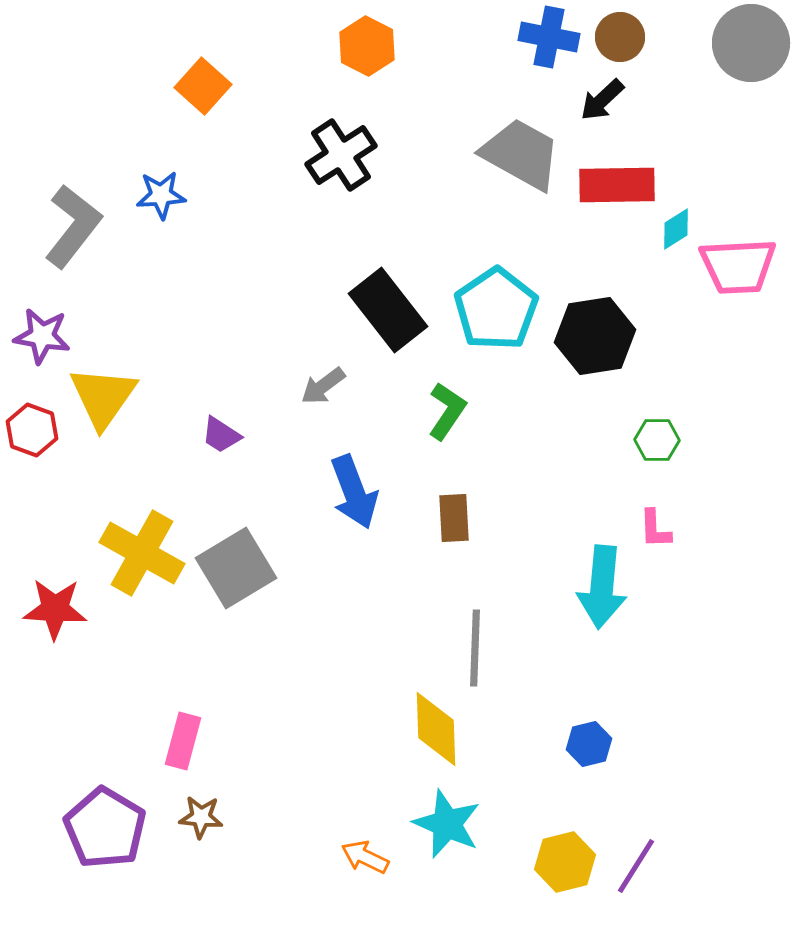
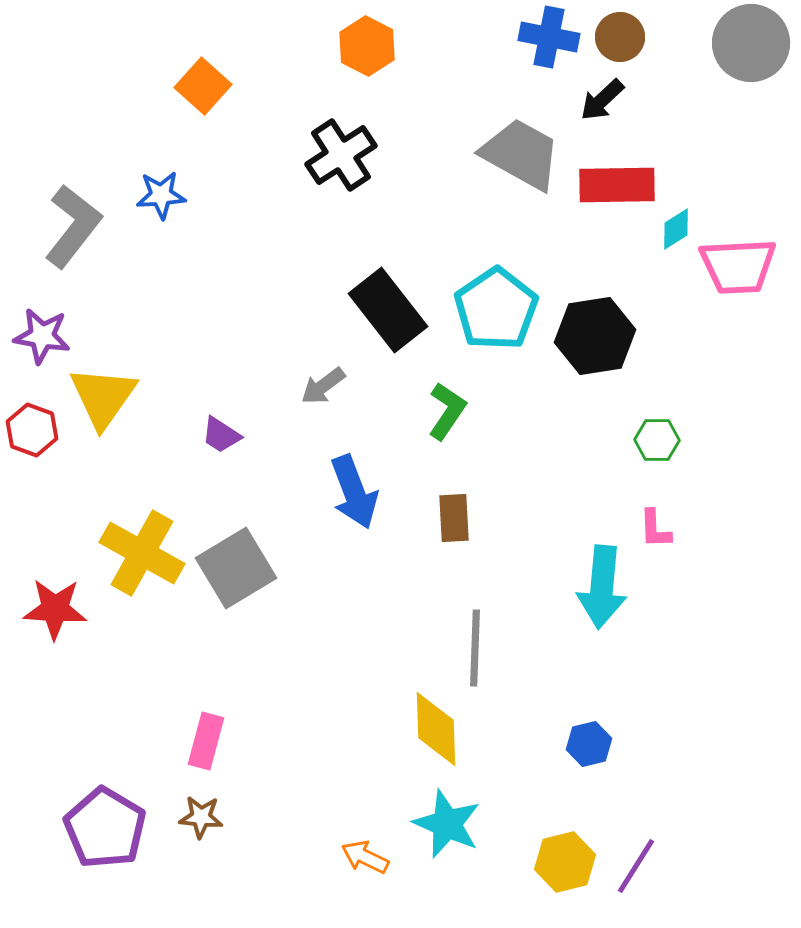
pink rectangle: moved 23 px right
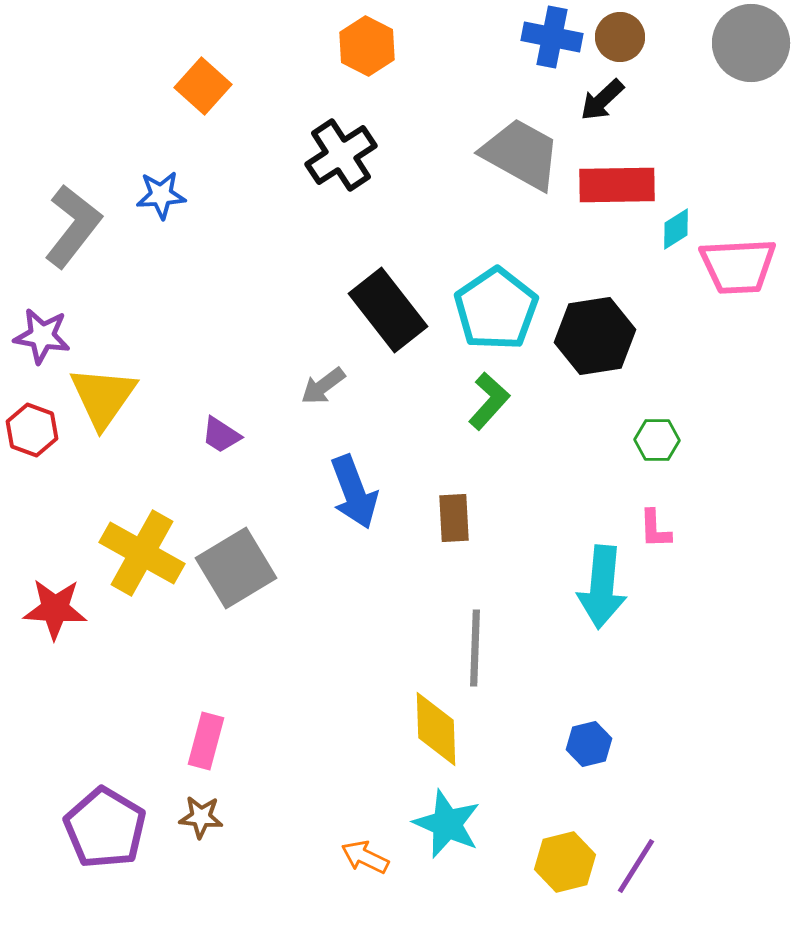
blue cross: moved 3 px right
green L-shape: moved 42 px right, 10 px up; rotated 8 degrees clockwise
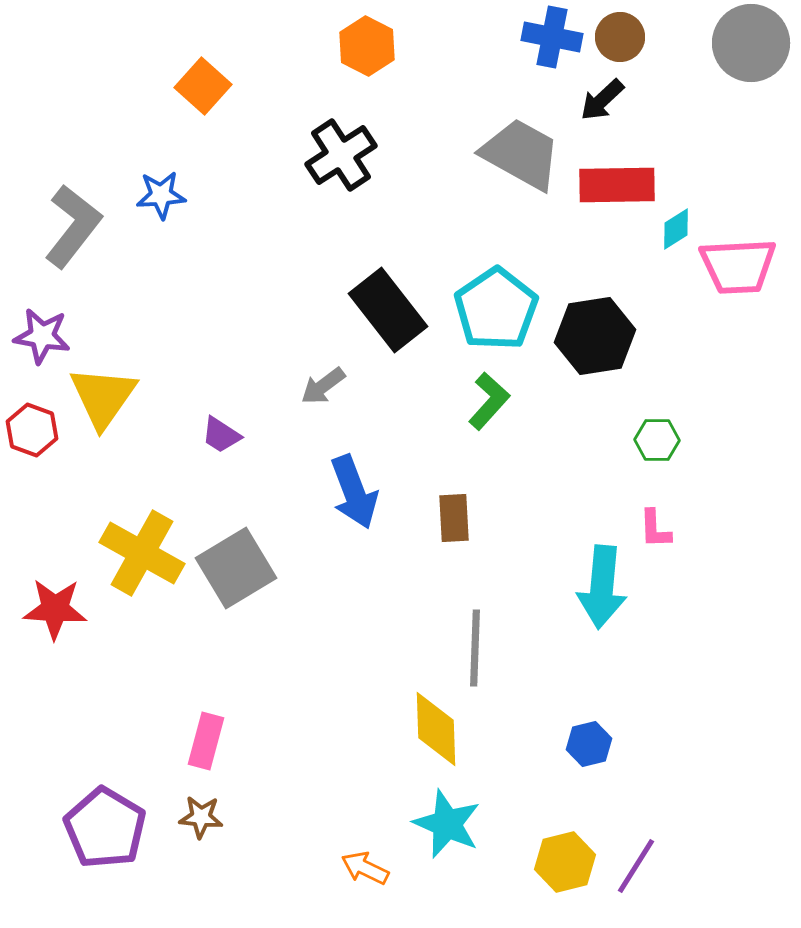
orange arrow: moved 11 px down
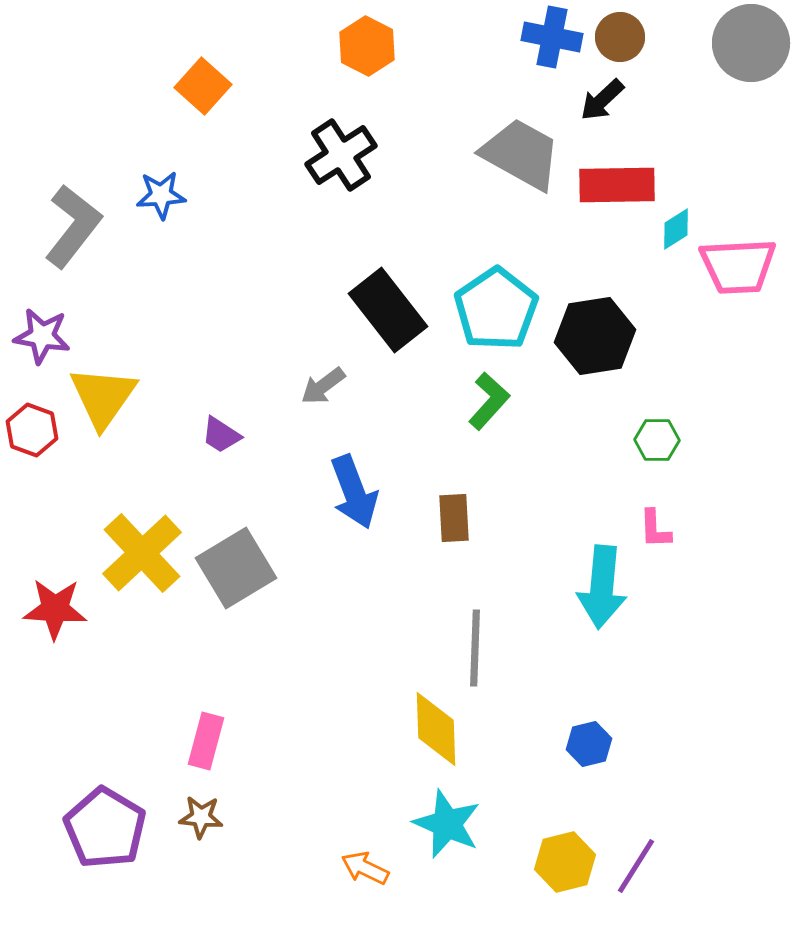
yellow cross: rotated 18 degrees clockwise
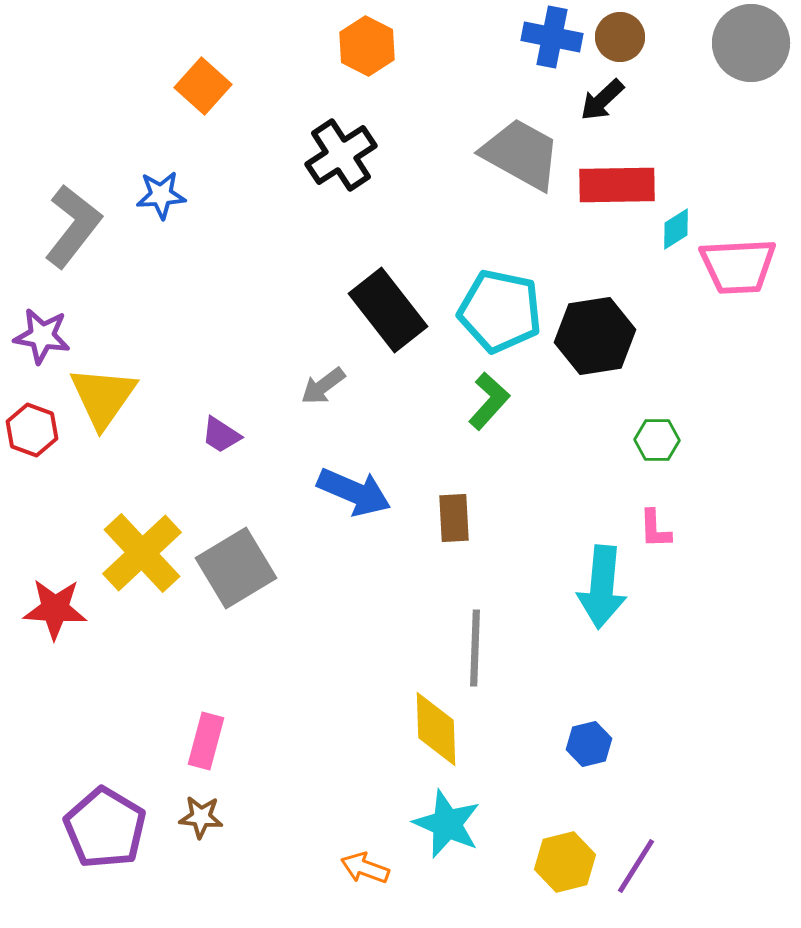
cyan pentagon: moved 4 px right, 2 px down; rotated 26 degrees counterclockwise
blue arrow: rotated 46 degrees counterclockwise
orange arrow: rotated 6 degrees counterclockwise
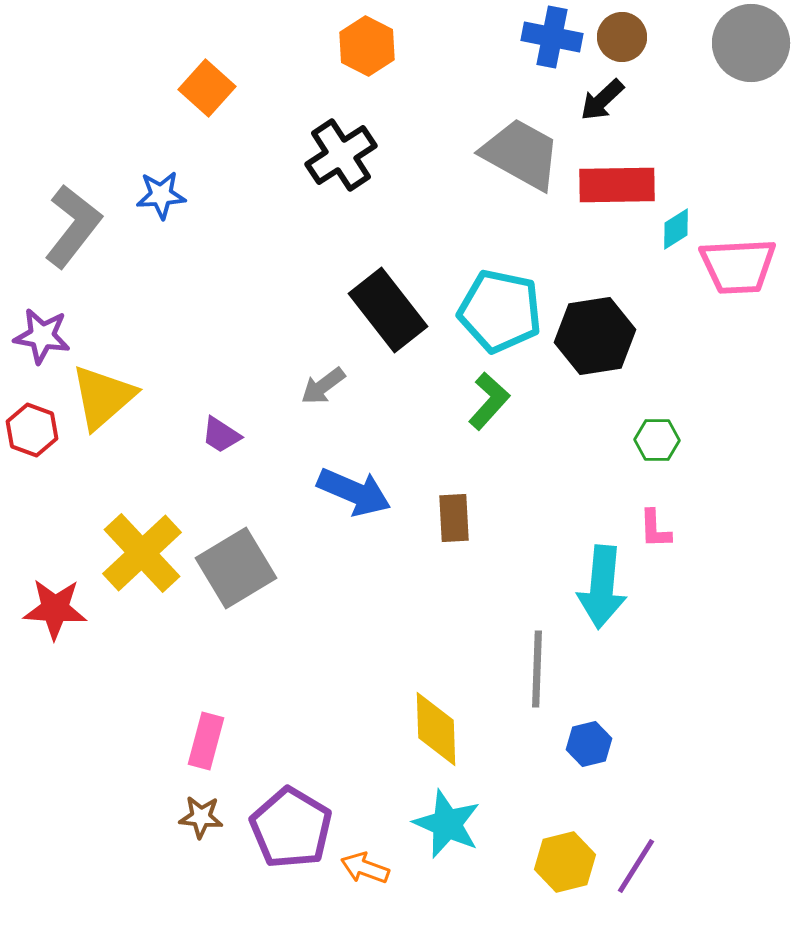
brown circle: moved 2 px right
orange square: moved 4 px right, 2 px down
yellow triangle: rotated 14 degrees clockwise
gray line: moved 62 px right, 21 px down
purple pentagon: moved 186 px right
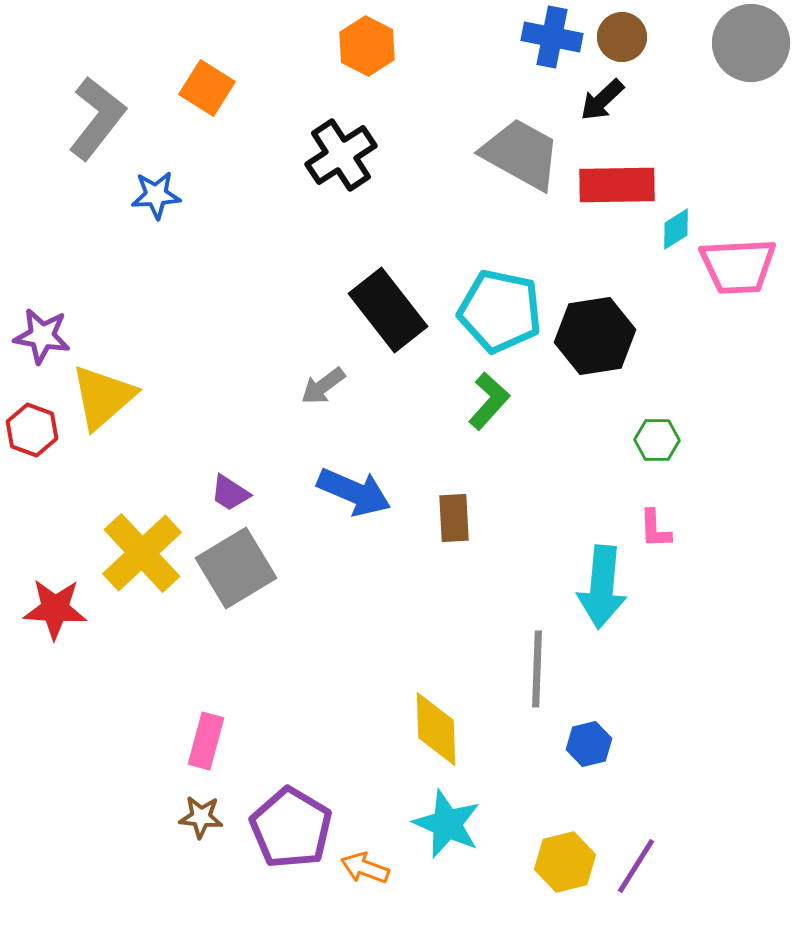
orange square: rotated 10 degrees counterclockwise
blue star: moved 5 px left
gray L-shape: moved 24 px right, 108 px up
purple trapezoid: moved 9 px right, 58 px down
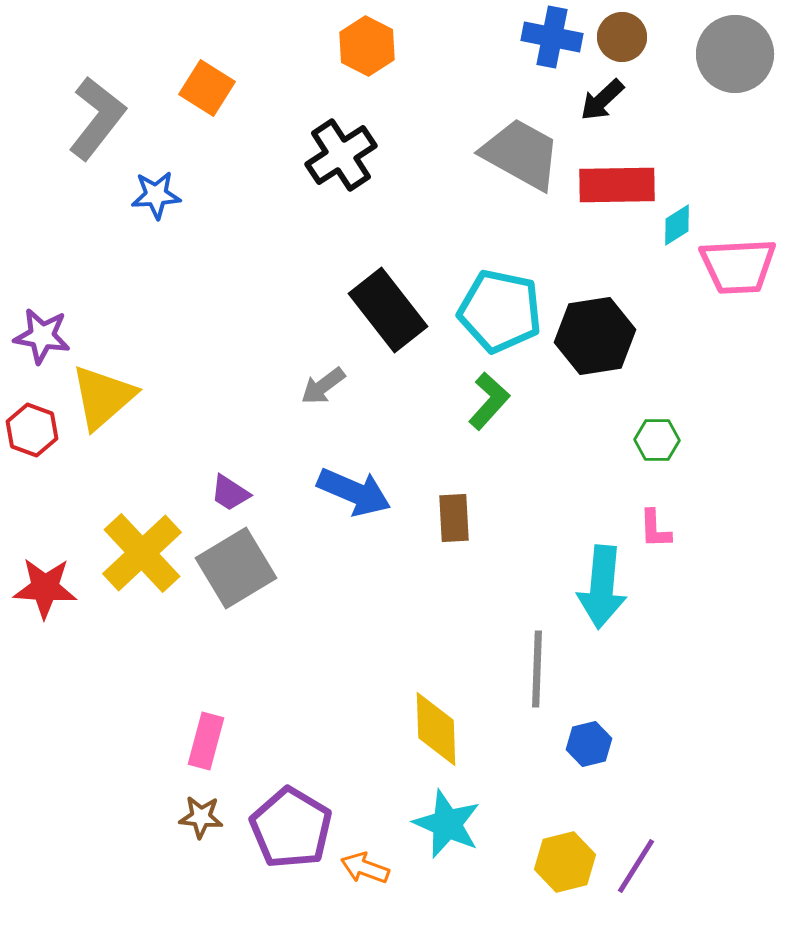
gray circle: moved 16 px left, 11 px down
cyan diamond: moved 1 px right, 4 px up
red star: moved 10 px left, 21 px up
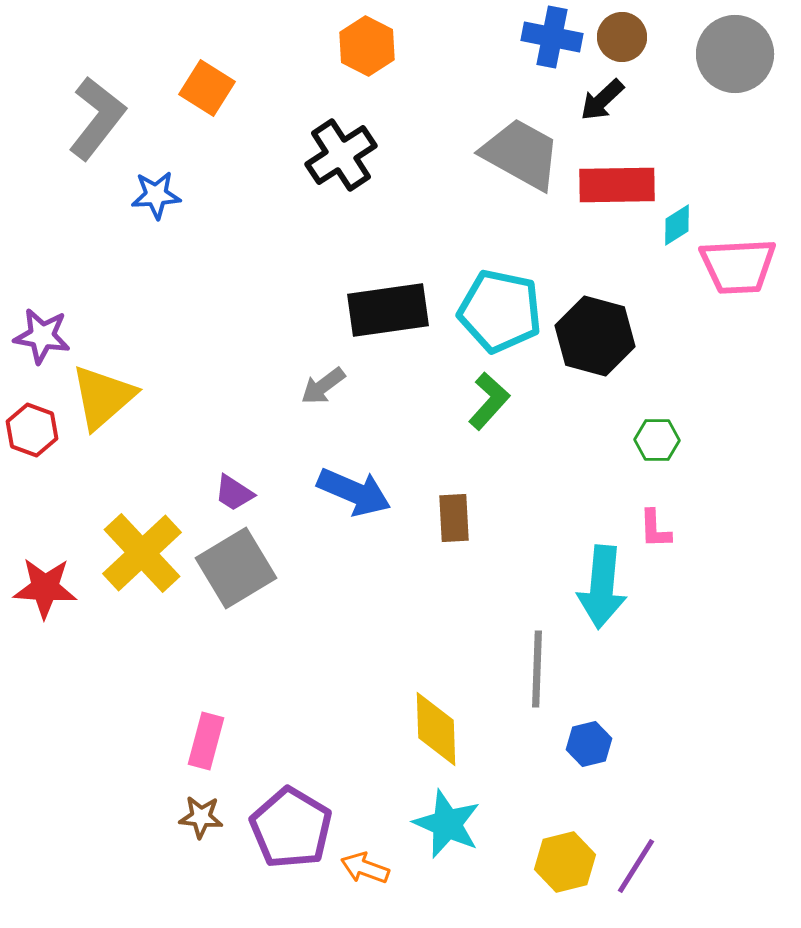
black rectangle: rotated 60 degrees counterclockwise
black hexagon: rotated 24 degrees clockwise
purple trapezoid: moved 4 px right
